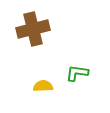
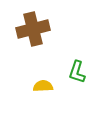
green L-shape: moved 1 px up; rotated 80 degrees counterclockwise
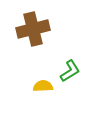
green L-shape: moved 7 px left, 1 px up; rotated 140 degrees counterclockwise
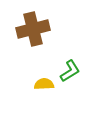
yellow semicircle: moved 1 px right, 2 px up
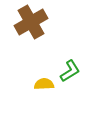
brown cross: moved 2 px left, 7 px up; rotated 16 degrees counterclockwise
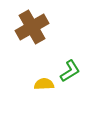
brown cross: moved 1 px right, 5 px down
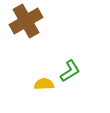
brown cross: moved 6 px left, 6 px up
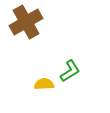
brown cross: moved 1 px down
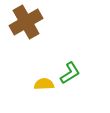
green L-shape: moved 2 px down
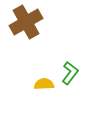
green L-shape: rotated 20 degrees counterclockwise
